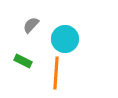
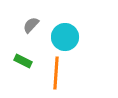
cyan circle: moved 2 px up
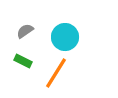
gray semicircle: moved 6 px left, 6 px down; rotated 12 degrees clockwise
orange line: rotated 28 degrees clockwise
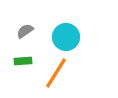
cyan circle: moved 1 px right
green rectangle: rotated 30 degrees counterclockwise
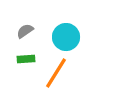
green rectangle: moved 3 px right, 2 px up
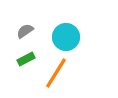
green rectangle: rotated 24 degrees counterclockwise
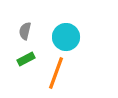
gray semicircle: rotated 42 degrees counterclockwise
orange line: rotated 12 degrees counterclockwise
